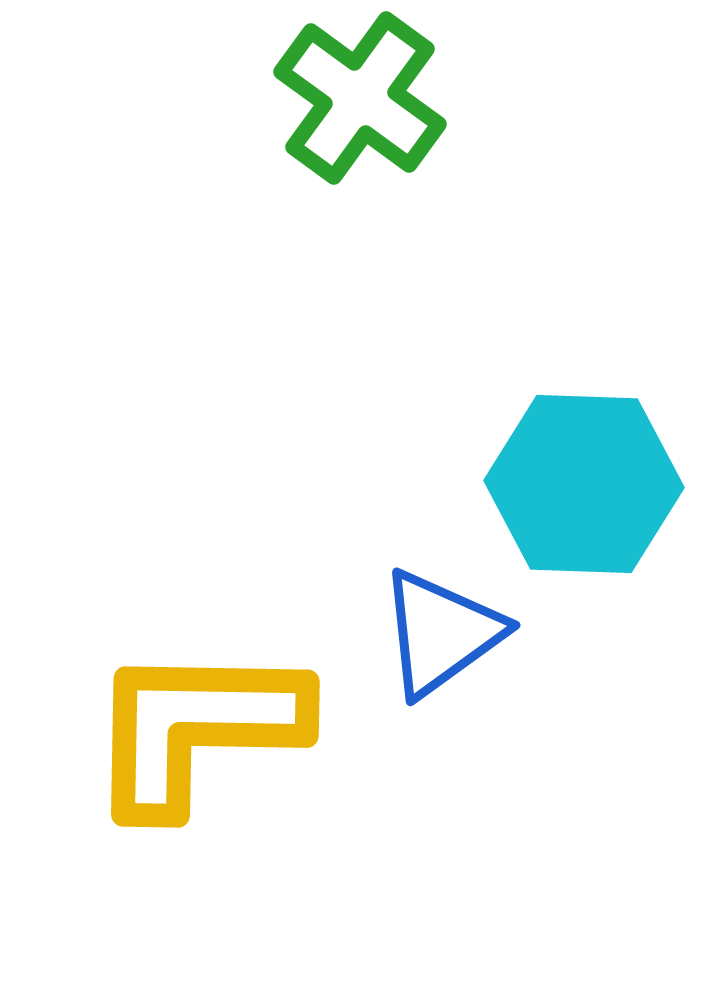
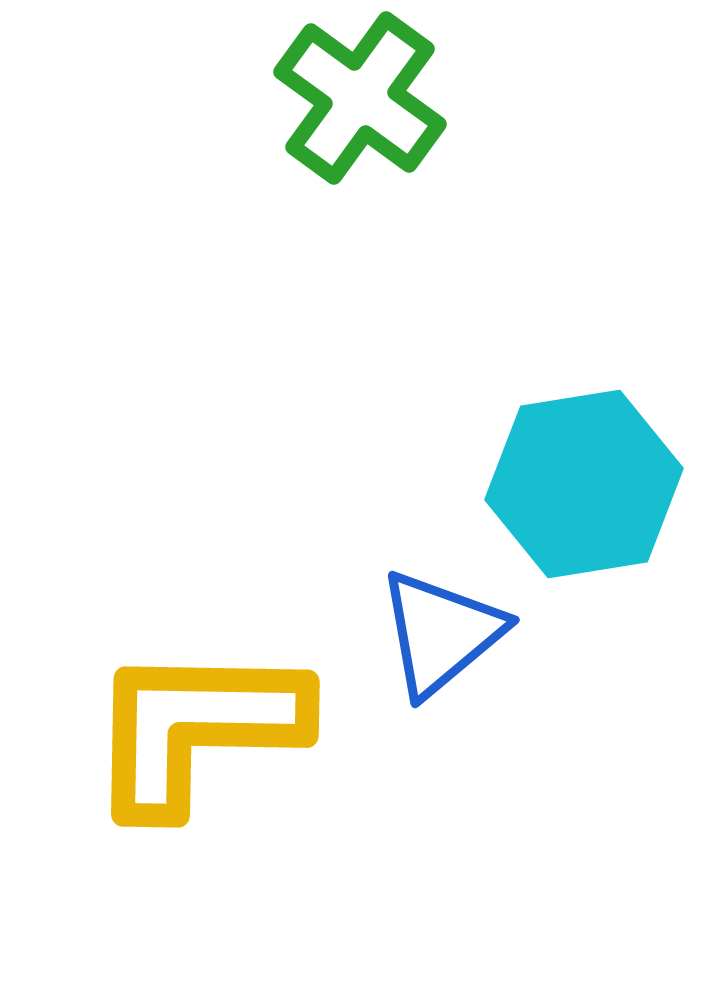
cyan hexagon: rotated 11 degrees counterclockwise
blue triangle: rotated 4 degrees counterclockwise
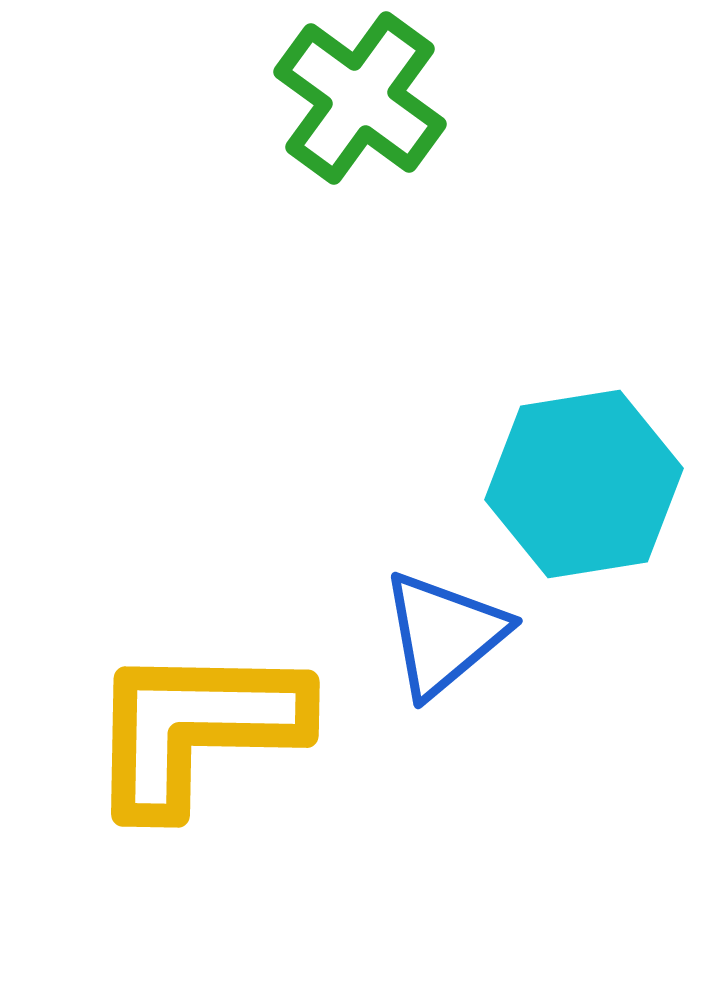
blue triangle: moved 3 px right, 1 px down
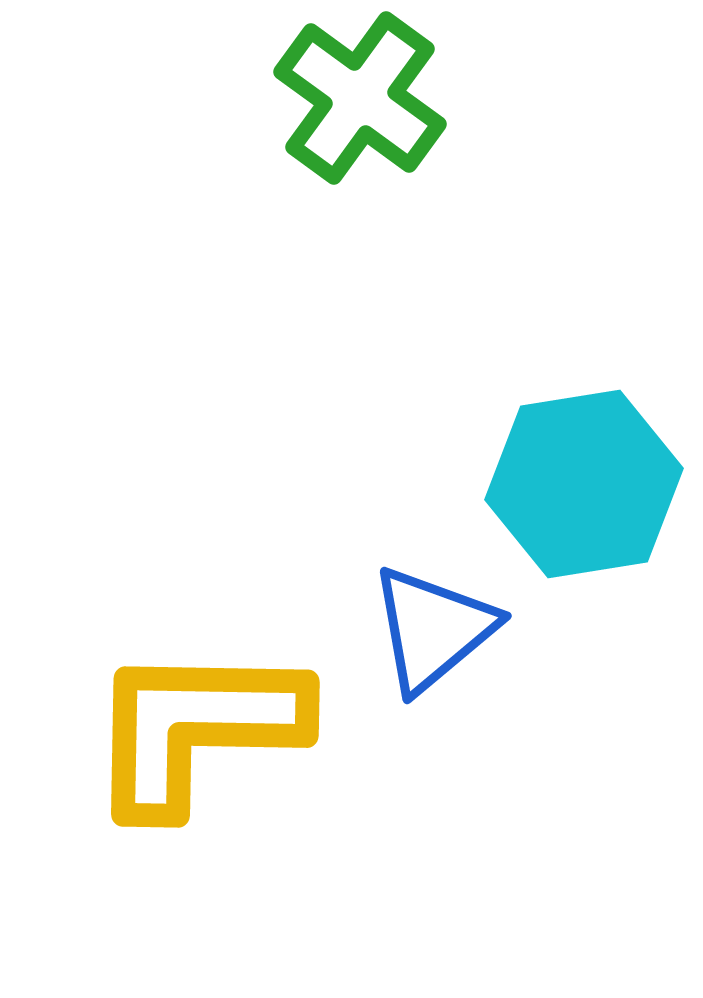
blue triangle: moved 11 px left, 5 px up
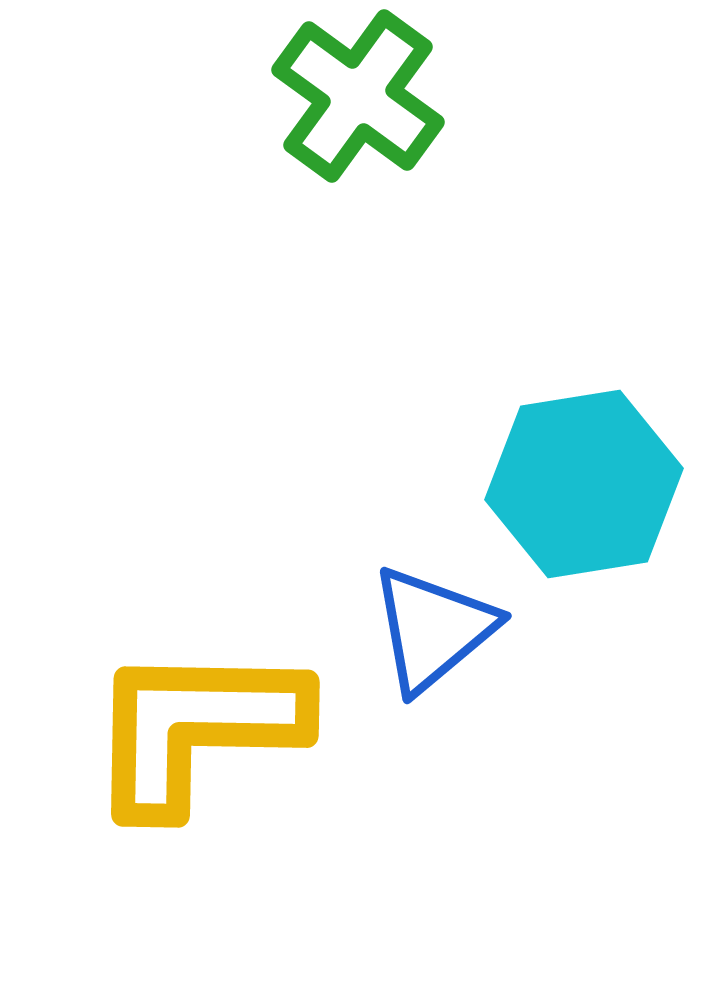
green cross: moved 2 px left, 2 px up
